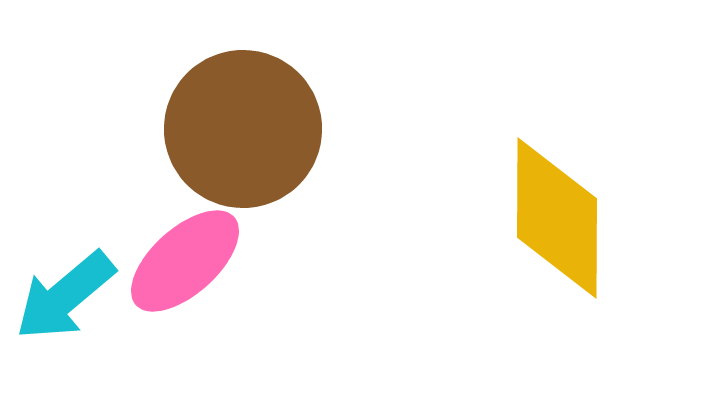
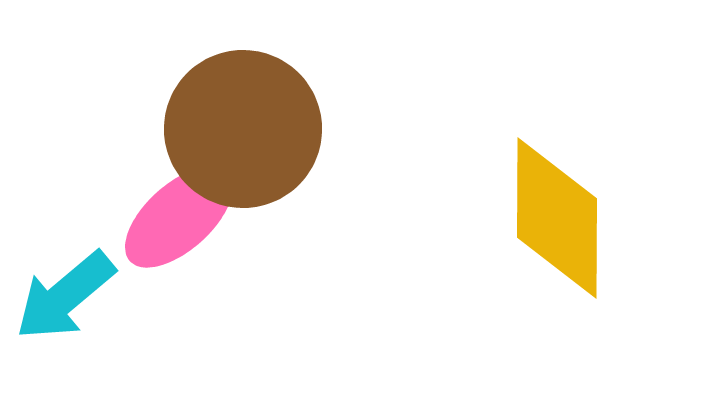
pink ellipse: moved 6 px left, 44 px up
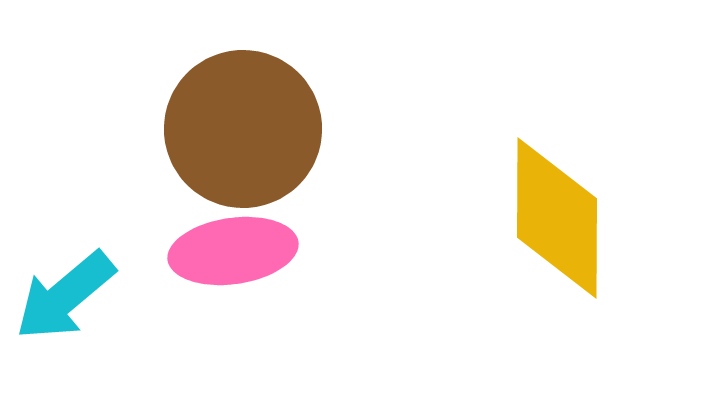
pink ellipse: moved 54 px right, 34 px down; rotated 34 degrees clockwise
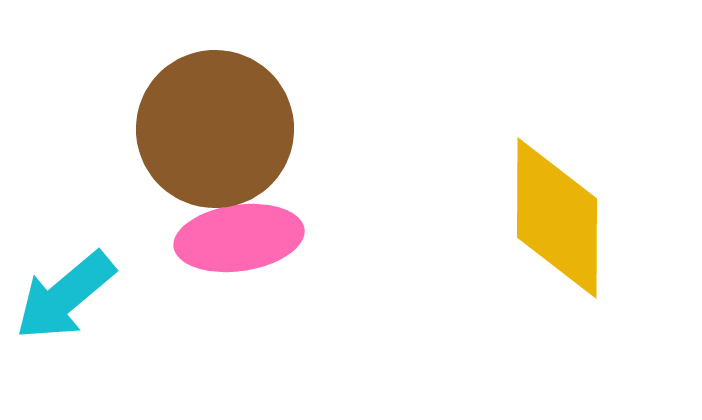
brown circle: moved 28 px left
pink ellipse: moved 6 px right, 13 px up
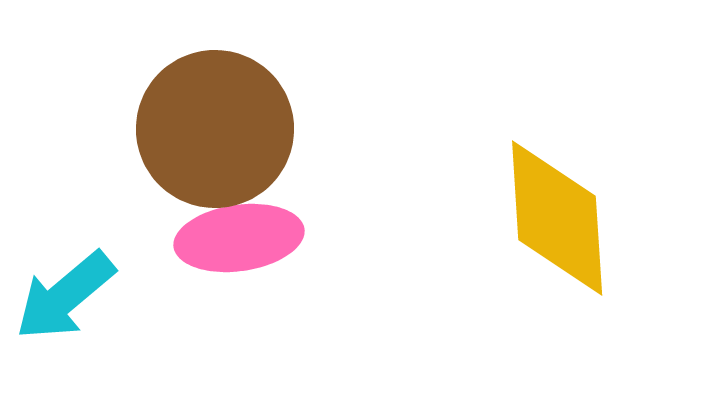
yellow diamond: rotated 4 degrees counterclockwise
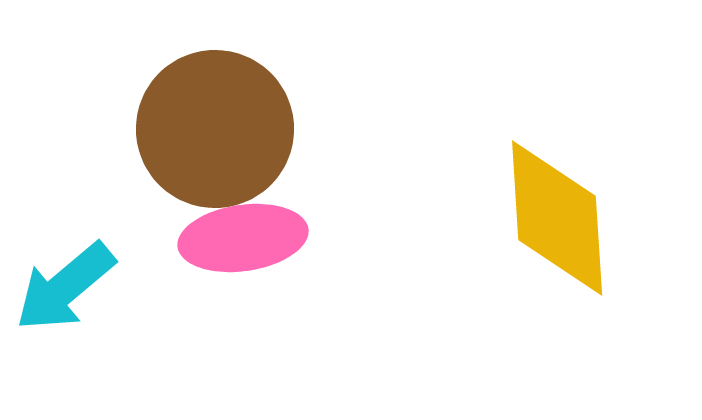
pink ellipse: moved 4 px right
cyan arrow: moved 9 px up
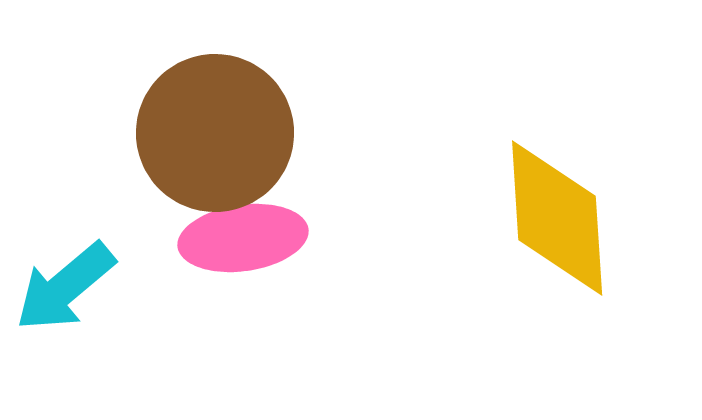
brown circle: moved 4 px down
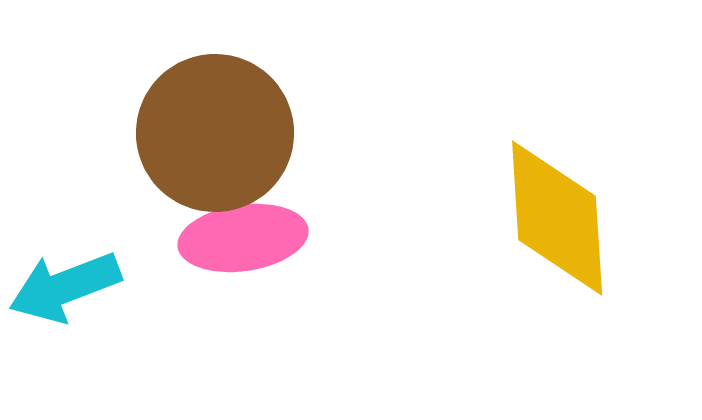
cyan arrow: rotated 19 degrees clockwise
